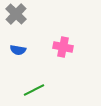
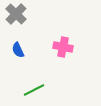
blue semicircle: rotated 56 degrees clockwise
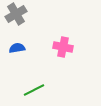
gray cross: rotated 15 degrees clockwise
blue semicircle: moved 1 px left, 2 px up; rotated 105 degrees clockwise
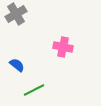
blue semicircle: moved 17 px down; rotated 49 degrees clockwise
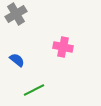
blue semicircle: moved 5 px up
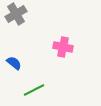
blue semicircle: moved 3 px left, 3 px down
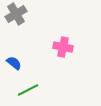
green line: moved 6 px left
